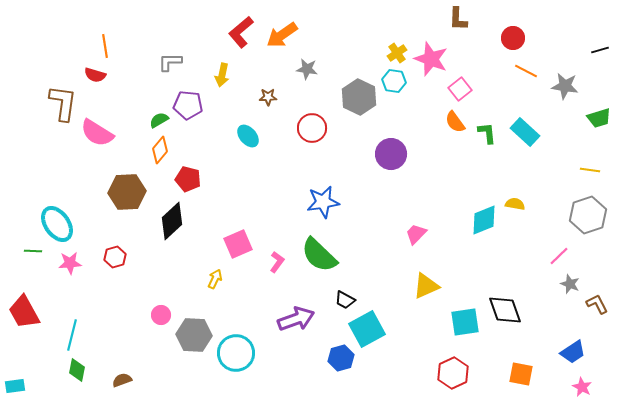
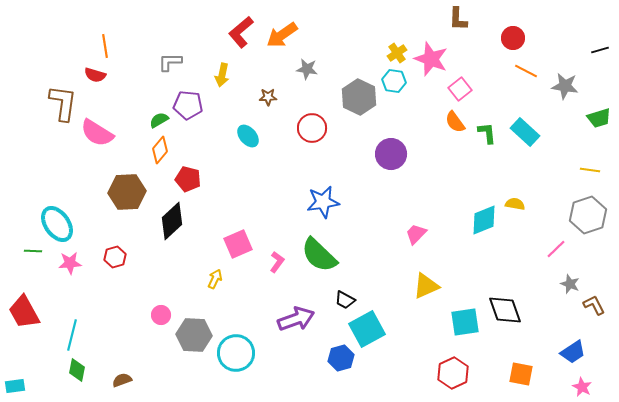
pink line at (559, 256): moved 3 px left, 7 px up
brown L-shape at (597, 304): moved 3 px left, 1 px down
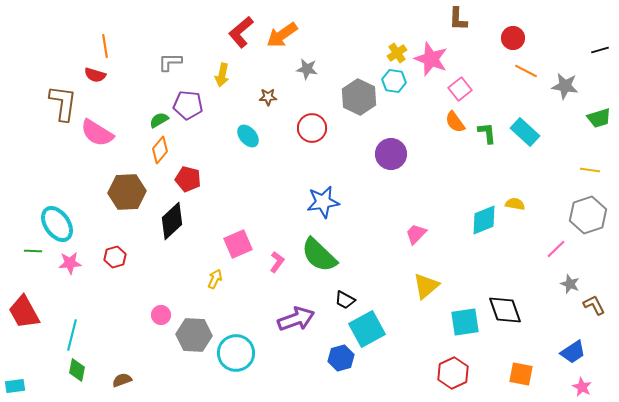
yellow triangle at (426, 286): rotated 16 degrees counterclockwise
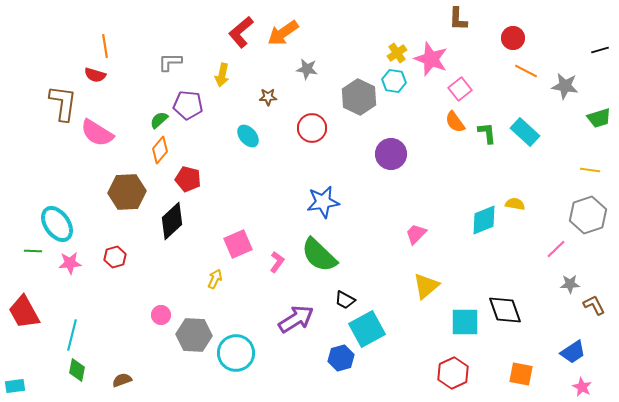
orange arrow at (282, 35): moved 1 px right, 2 px up
green semicircle at (159, 120): rotated 12 degrees counterclockwise
gray star at (570, 284): rotated 24 degrees counterclockwise
purple arrow at (296, 319): rotated 12 degrees counterclockwise
cyan square at (465, 322): rotated 8 degrees clockwise
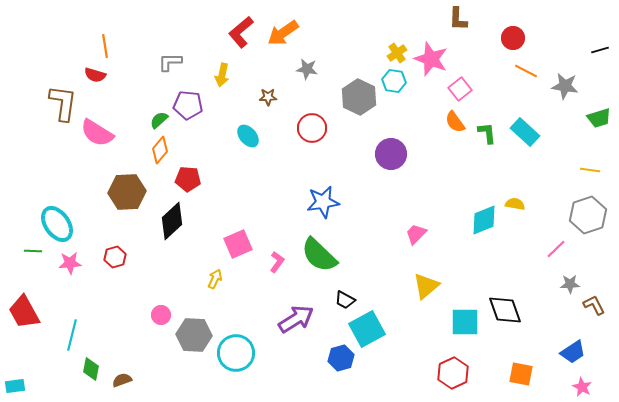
red pentagon at (188, 179): rotated 10 degrees counterclockwise
green diamond at (77, 370): moved 14 px right, 1 px up
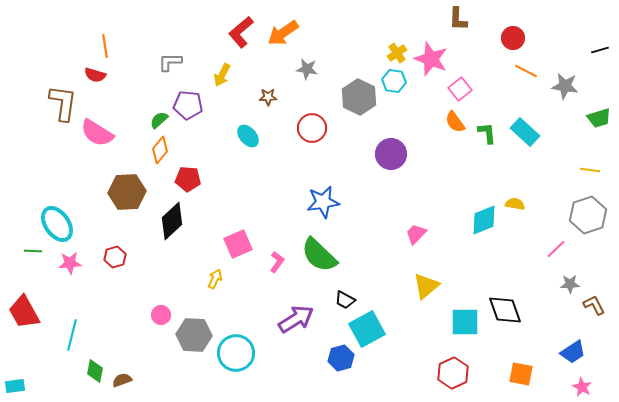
yellow arrow at (222, 75): rotated 15 degrees clockwise
green diamond at (91, 369): moved 4 px right, 2 px down
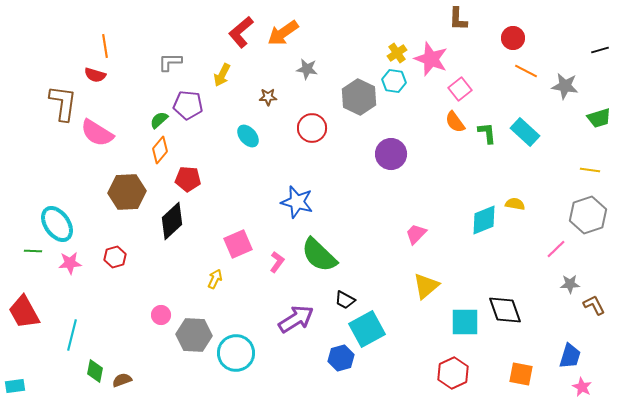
blue star at (323, 202): moved 26 px left; rotated 24 degrees clockwise
blue trapezoid at (573, 352): moved 3 px left, 4 px down; rotated 40 degrees counterclockwise
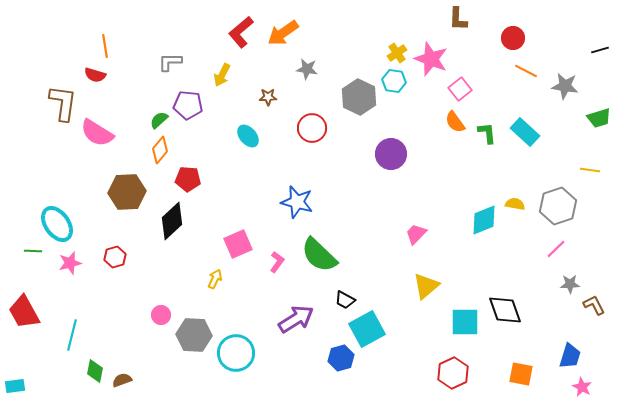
gray hexagon at (588, 215): moved 30 px left, 9 px up
pink star at (70, 263): rotated 10 degrees counterclockwise
